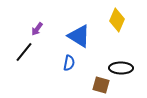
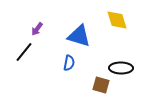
yellow diamond: rotated 40 degrees counterclockwise
blue triangle: rotated 15 degrees counterclockwise
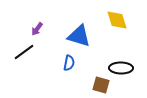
black line: rotated 15 degrees clockwise
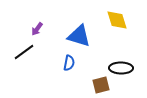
brown square: rotated 30 degrees counterclockwise
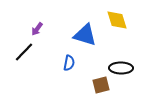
blue triangle: moved 6 px right, 1 px up
black line: rotated 10 degrees counterclockwise
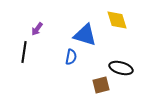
black line: rotated 35 degrees counterclockwise
blue semicircle: moved 2 px right, 6 px up
black ellipse: rotated 15 degrees clockwise
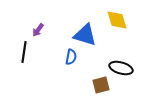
purple arrow: moved 1 px right, 1 px down
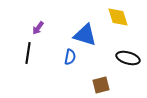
yellow diamond: moved 1 px right, 3 px up
purple arrow: moved 2 px up
black line: moved 4 px right, 1 px down
blue semicircle: moved 1 px left
black ellipse: moved 7 px right, 10 px up
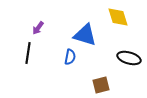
black ellipse: moved 1 px right
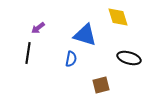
purple arrow: rotated 16 degrees clockwise
blue semicircle: moved 1 px right, 2 px down
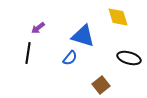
blue triangle: moved 2 px left, 1 px down
blue semicircle: moved 1 px left, 1 px up; rotated 28 degrees clockwise
brown square: rotated 24 degrees counterclockwise
